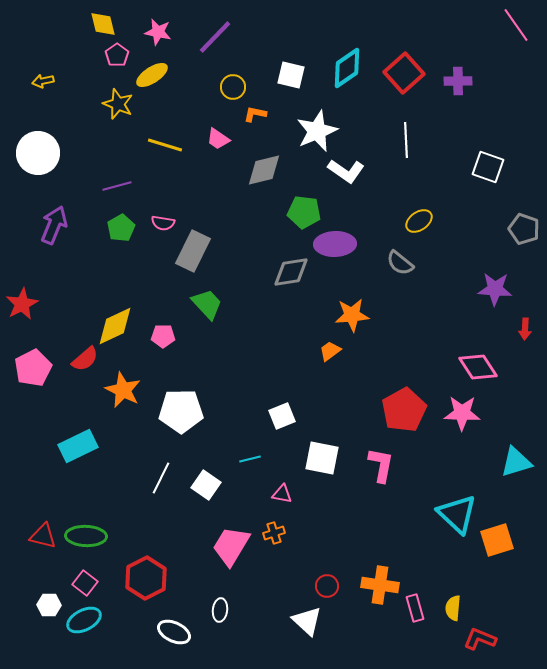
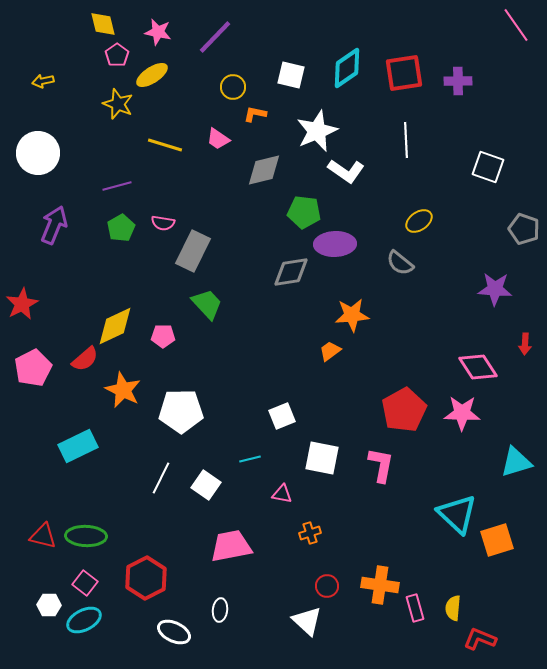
red square at (404, 73): rotated 33 degrees clockwise
red arrow at (525, 329): moved 15 px down
orange cross at (274, 533): moved 36 px right
pink trapezoid at (231, 546): rotated 48 degrees clockwise
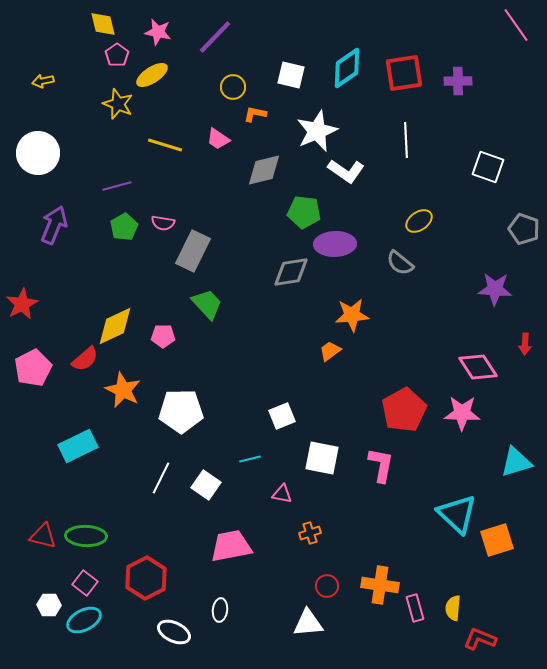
green pentagon at (121, 228): moved 3 px right, 1 px up
white triangle at (307, 621): moved 1 px right, 2 px down; rotated 48 degrees counterclockwise
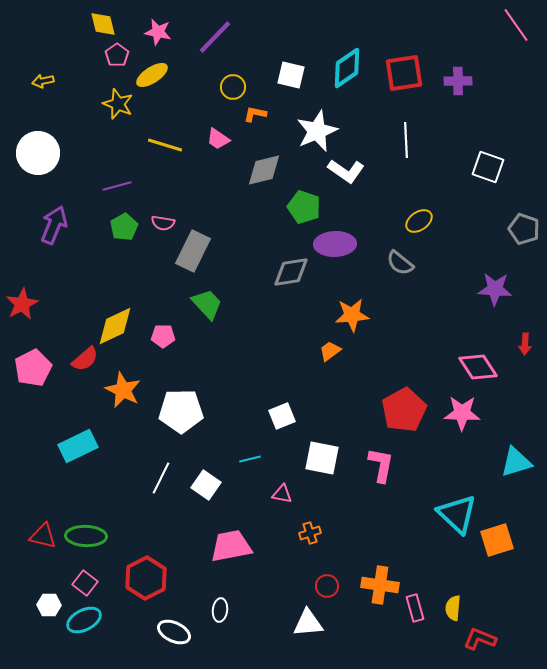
green pentagon at (304, 212): moved 5 px up; rotated 12 degrees clockwise
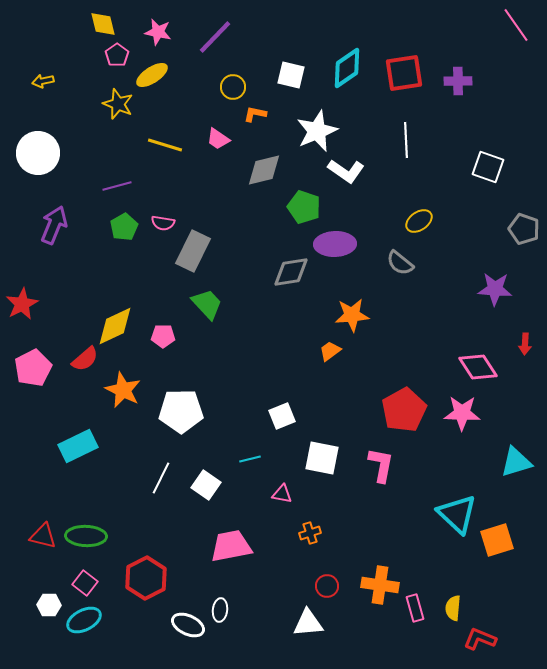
white ellipse at (174, 632): moved 14 px right, 7 px up
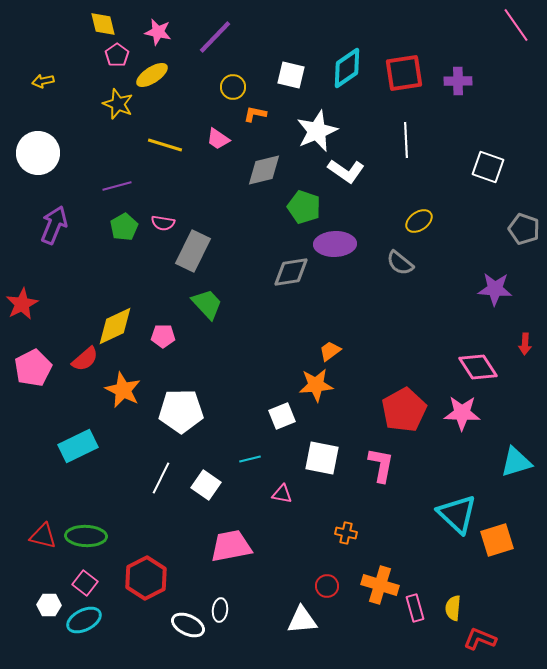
orange star at (352, 315): moved 36 px left, 70 px down
orange cross at (310, 533): moved 36 px right; rotated 30 degrees clockwise
orange cross at (380, 585): rotated 9 degrees clockwise
white triangle at (308, 623): moved 6 px left, 3 px up
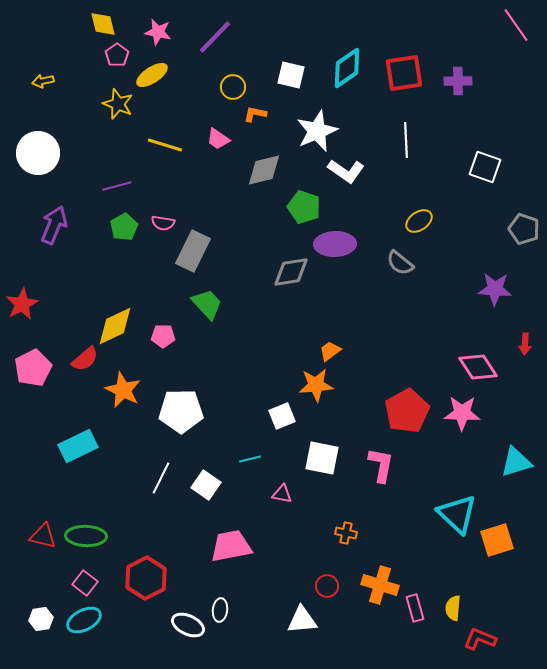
white square at (488, 167): moved 3 px left
red pentagon at (404, 410): moved 3 px right, 1 px down
white hexagon at (49, 605): moved 8 px left, 14 px down; rotated 10 degrees counterclockwise
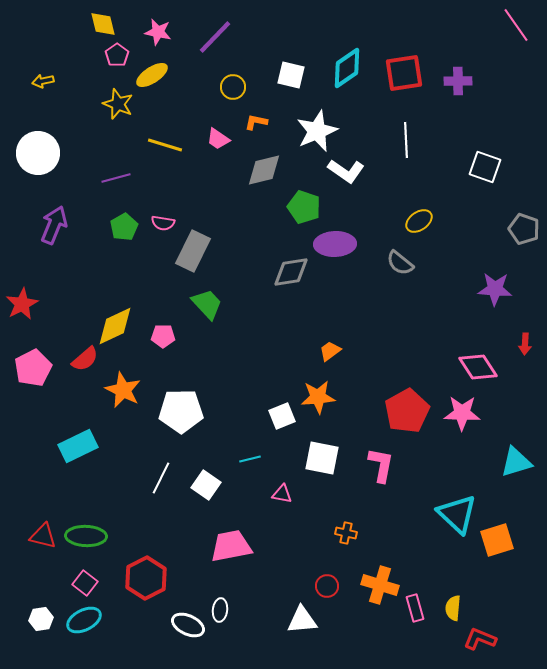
orange L-shape at (255, 114): moved 1 px right, 8 px down
purple line at (117, 186): moved 1 px left, 8 px up
orange star at (316, 385): moved 2 px right, 12 px down
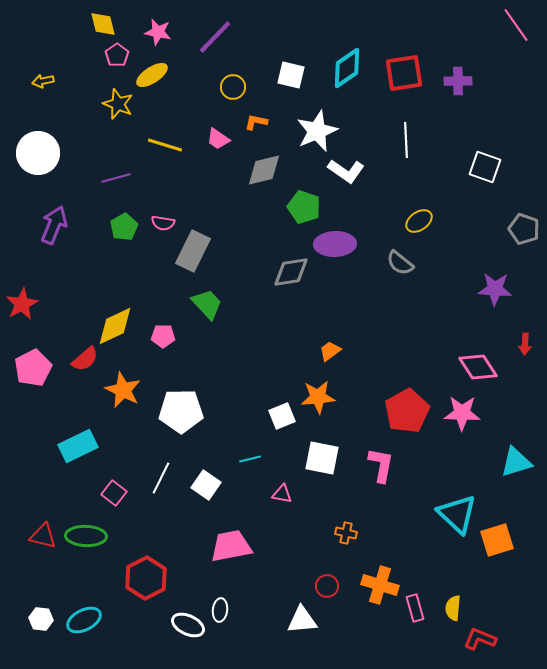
pink square at (85, 583): moved 29 px right, 90 px up
white hexagon at (41, 619): rotated 15 degrees clockwise
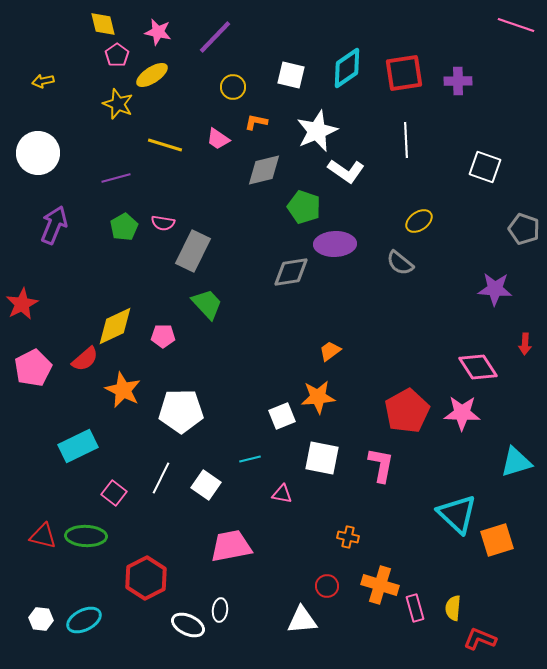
pink line at (516, 25): rotated 36 degrees counterclockwise
orange cross at (346, 533): moved 2 px right, 4 px down
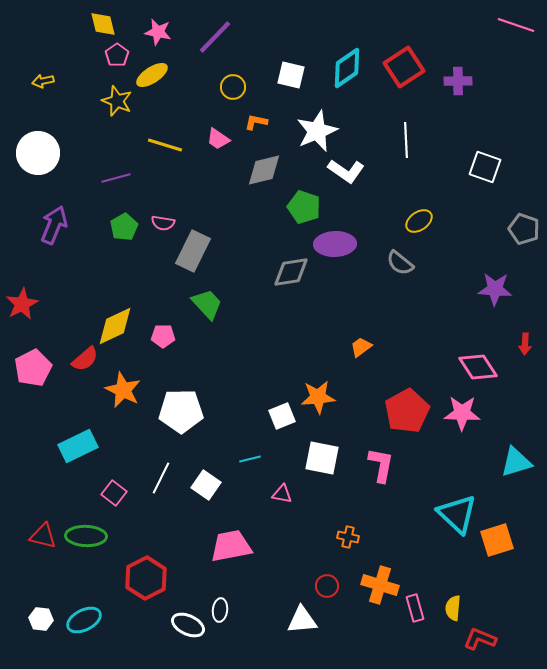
red square at (404, 73): moved 6 px up; rotated 24 degrees counterclockwise
yellow star at (118, 104): moved 1 px left, 3 px up
orange trapezoid at (330, 351): moved 31 px right, 4 px up
